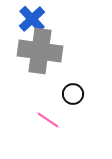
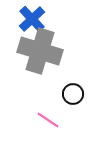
gray cross: rotated 9 degrees clockwise
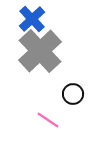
gray cross: rotated 30 degrees clockwise
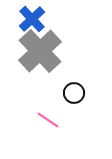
black circle: moved 1 px right, 1 px up
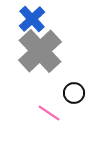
pink line: moved 1 px right, 7 px up
